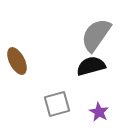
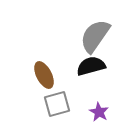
gray semicircle: moved 1 px left, 1 px down
brown ellipse: moved 27 px right, 14 px down
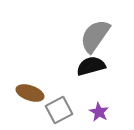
brown ellipse: moved 14 px left, 18 px down; rotated 44 degrees counterclockwise
gray square: moved 2 px right, 6 px down; rotated 12 degrees counterclockwise
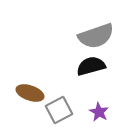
gray semicircle: moved 1 px right; rotated 144 degrees counterclockwise
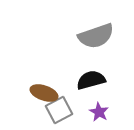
black semicircle: moved 14 px down
brown ellipse: moved 14 px right
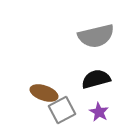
gray semicircle: rotated 6 degrees clockwise
black semicircle: moved 5 px right, 1 px up
gray square: moved 3 px right
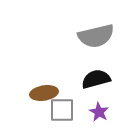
brown ellipse: rotated 28 degrees counterclockwise
gray square: rotated 28 degrees clockwise
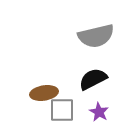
black semicircle: moved 3 px left; rotated 12 degrees counterclockwise
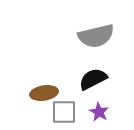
gray square: moved 2 px right, 2 px down
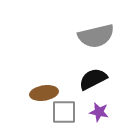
purple star: rotated 18 degrees counterclockwise
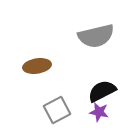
black semicircle: moved 9 px right, 12 px down
brown ellipse: moved 7 px left, 27 px up
gray square: moved 7 px left, 2 px up; rotated 28 degrees counterclockwise
